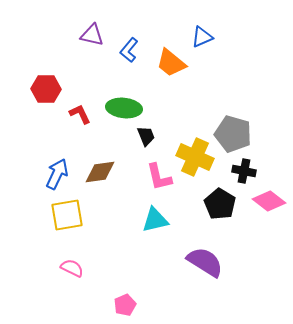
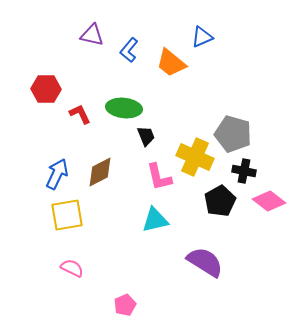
brown diamond: rotated 20 degrees counterclockwise
black pentagon: moved 3 px up; rotated 12 degrees clockwise
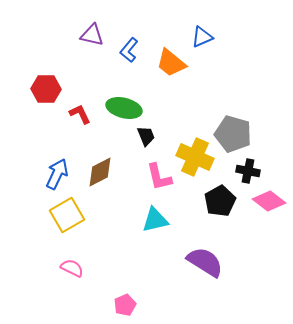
green ellipse: rotated 8 degrees clockwise
black cross: moved 4 px right
yellow square: rotated 20 degrees counterclockwise
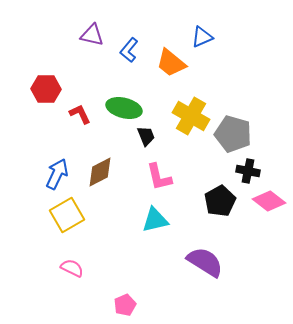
yellow cross: moved 4 px left, 41 px up; rotated 6 degrees clockwise
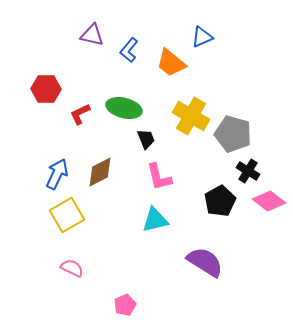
red L-shape: rotated 90 degrees counterclockwise
black trapezoid: moved 3 px down
black cross: rotated 20 degrees clockwise
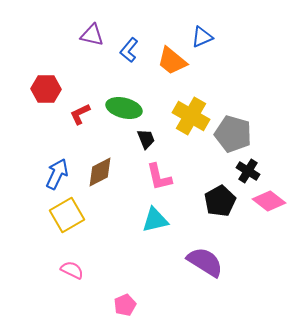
orange trapezoid: moved 1 px right, 2 px up
pink semicircle: moved 2 px down
